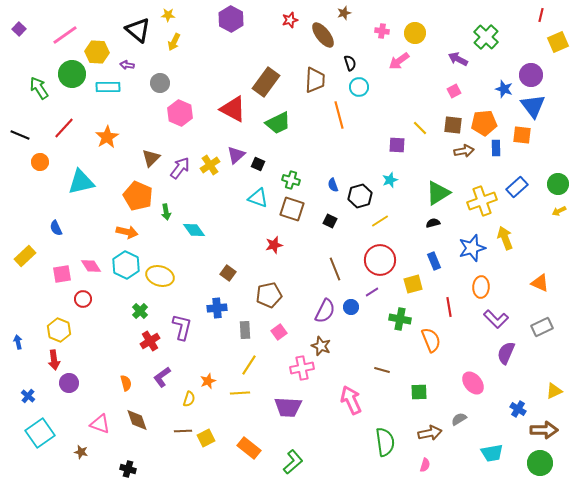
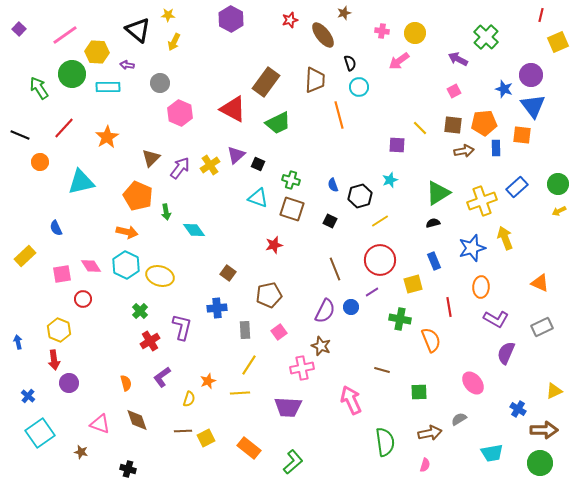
purple L-shape at (496, 319): rotated 15 degrees counterclockwise
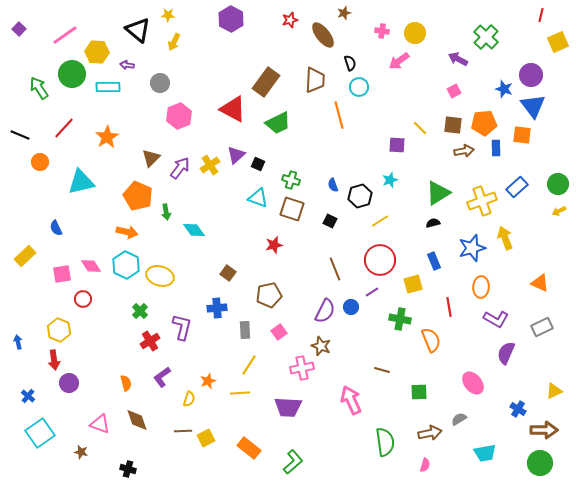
pink hexagon at (180, 113): moved 1 px left, 3 px down; rotated 15 degrees clockwise
cyan trapezoid at (492, 453): moved 7 px left
